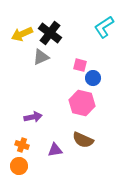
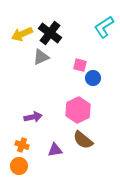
pink hexagon: moved 4 px left, 7 px down; rotated 20 degrees clockwise
brown semicircle: rotated 15 degrees clockwise
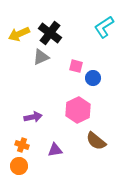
yellow arrow: moved 3 px left
pink square: moved 4 px left, 1 px down
brown semicircle: moved 13 px right, 1 px down
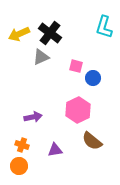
cyan L-shape: rotated 40 degrees counterclockwise
brown semicircle: moved 4 px left
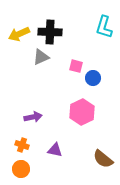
black cross: moved 1 px up; rotated 35 degrees counterclockwise
pink hexagon: moved 4 px right, 2 px down
brown semicircle: moved 11 px right, 18 px down
purple triangle: rotated 21 degrees clockwise
orange circle: moved 2 px right, 3 px down
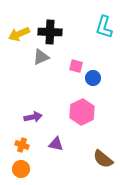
purple triangle: moved 1 px right, 6 px up
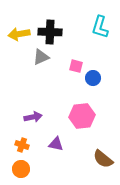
cyan L-shape: moved 4 px left
yellow arrow: rotated 15 degrees clockwise
pink hexagon: moved 4 px down; rotated 20 degrees clockwise
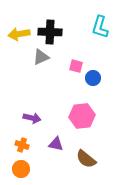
purple arrow: moved 1 px left, 1 px down; rotated 24 degrees clockwise
brown semicircle: moved 17 px left
